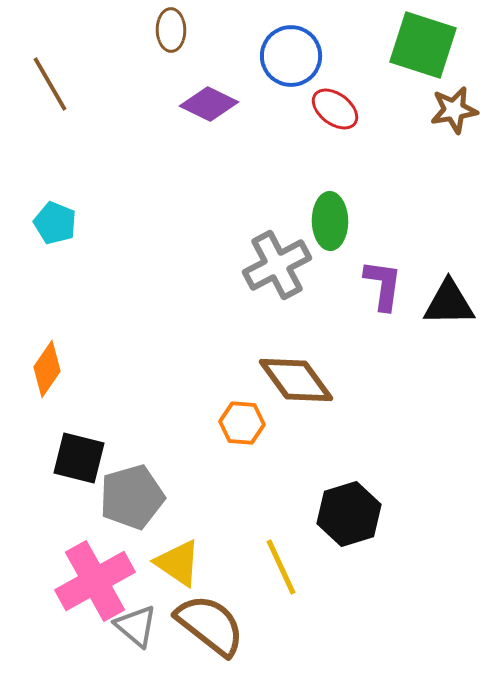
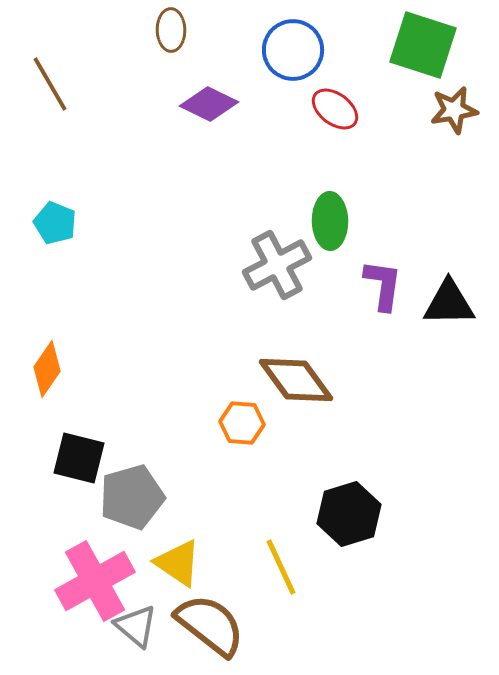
blue circle: moved 2 px right, 6 px up
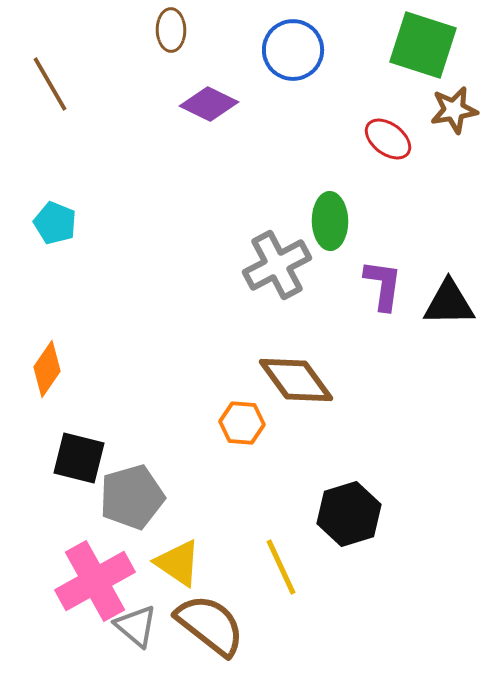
red ellipse: moved 53 px right, 30 px down
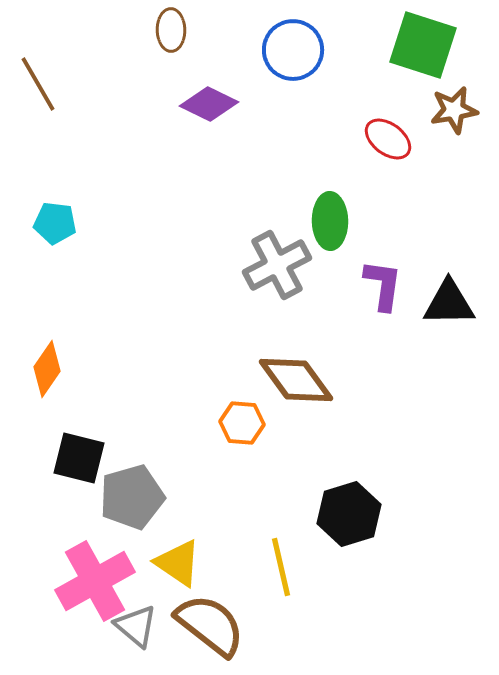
brown line: moved 12 px left
cyan pentagon: rotated 15 degrees counterclockwise
yellow line: rotated 12 degrees clockwise
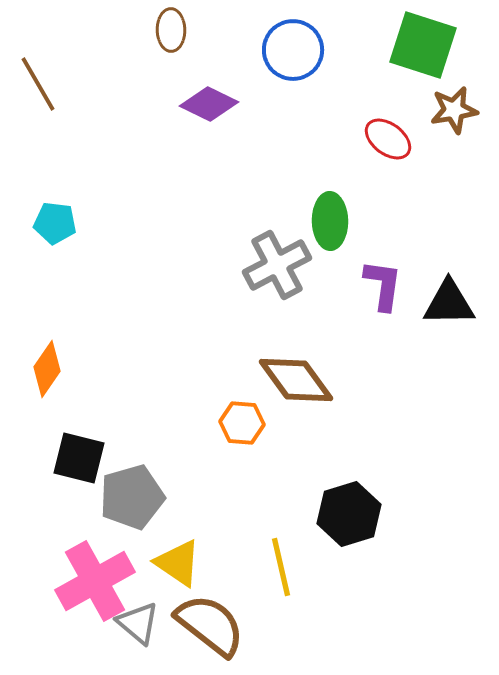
gray triangle: moved 2 px right, 3 px up
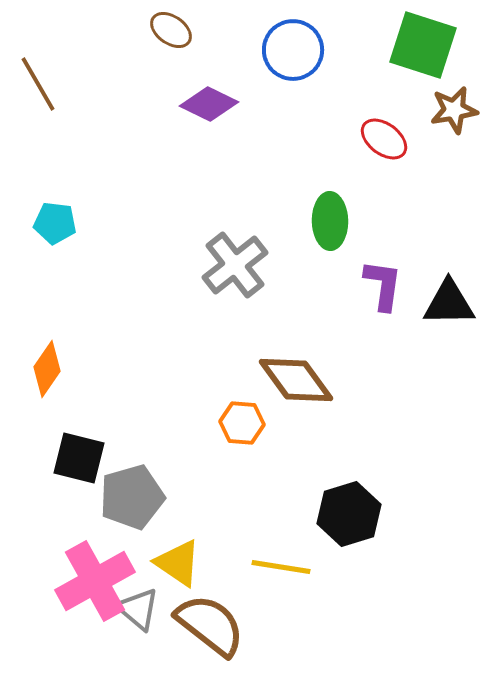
brown ellipse: rotated 54 degrees counterclockwise
red ellipse: moved 4 px left
gray cross: moved 42 px left; rotated 10 degrees counterclockwise
yellow line: rotated 68 degrees counterclockwise
gray triangle: moved 14 px up
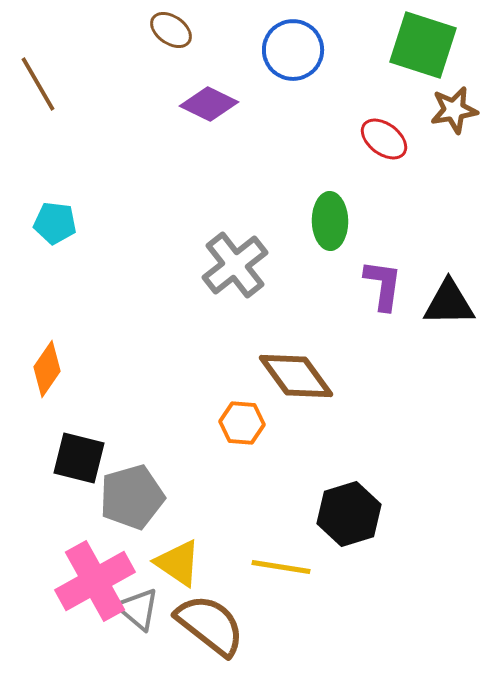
brown diamond: moved 4 px up
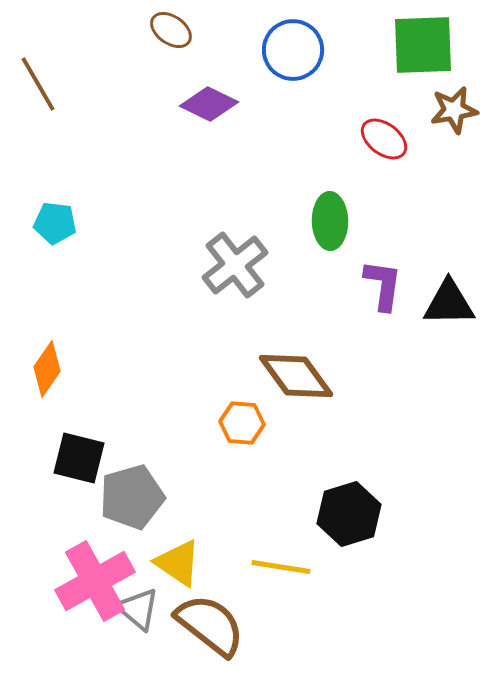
green square: rotated 20 degrees counterclockwise
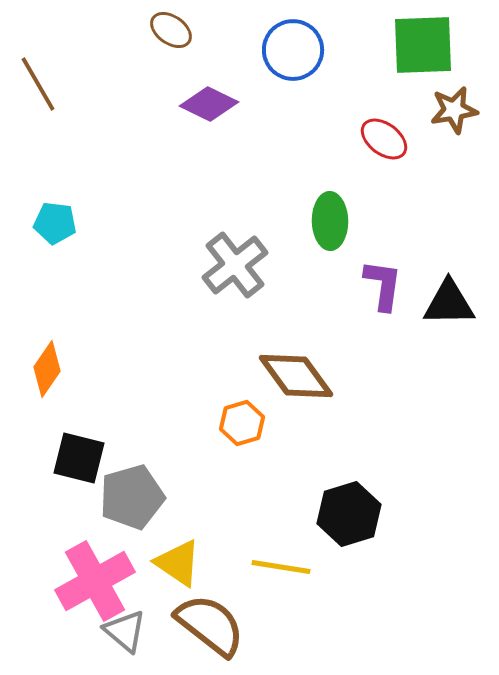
orange hexagon: rotated 21 degrees counterclockwise
gray triangle: moved 13 px left, 22 px down
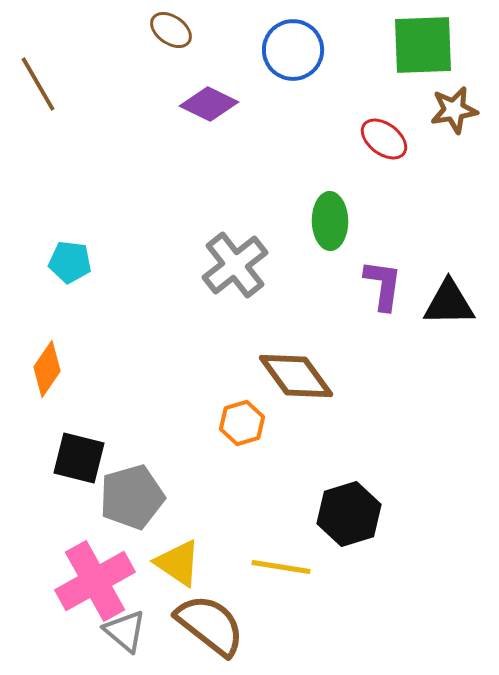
cyan pentagon: moved 15 px right, 39 px down
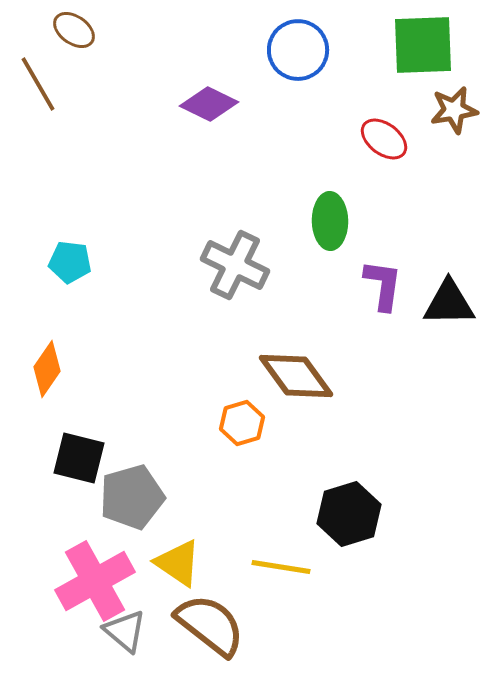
brown ellipse: moved 97 px left
blue circle: moved 5 px right
gray cross: rotated 26 degrees counterclockwise
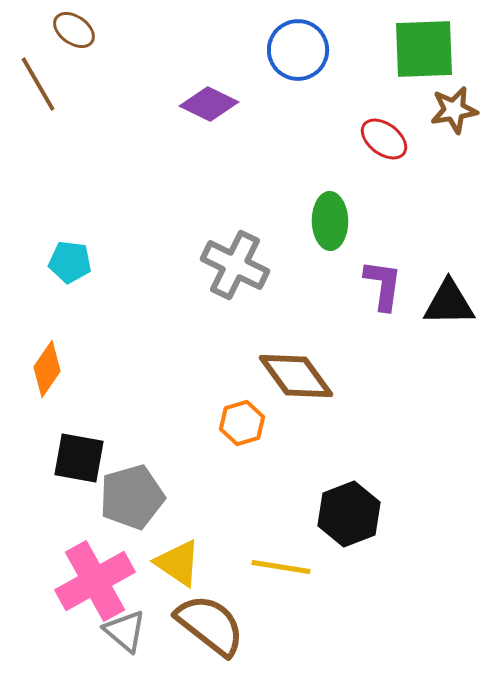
green square: moved 1 px right, 4 px down
black square: rotated 4 degrees counterclockwise
black hexagon: rotated 4 degrees counterclockwise
